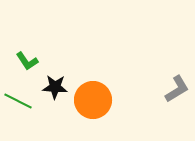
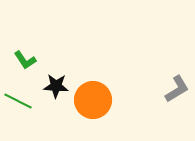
green L-shape: moved 2 px left, 1 px up
black star: moved 1 px right, 1 px up
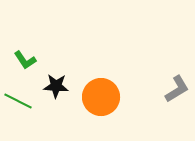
orange circle: moved 8 px right, 3 px up
